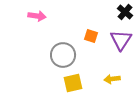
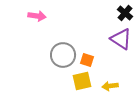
black cross: moved 1 px down
orange square: moved 4 px left, 24 px down
purple triangle: moved 1 px up; rotated 30 degrees counterclockwise
yellow arrow: moved 2 px left, 7 px down
yellow square: moved 9 px right, 2 px up
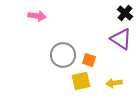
orange square: moved 2 px right
yellow square: moved 1 px left
yellow arrow: moved 4 px right, 3 px up
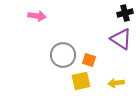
black cross: rotated 35 degrees clockwise
yellow arrow: moved 2 px right
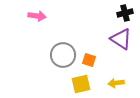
yellow square: moved 3 px down
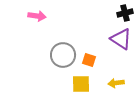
yellow square: rotated 12 degrees clockwise
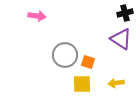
gray circle: moved 2 px right
orange square: moved 1 px left, 2 px down
yellow square: moved 1 px right
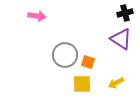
yellow arrow: rotated 21 degrees counterclockwise
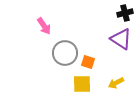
pink arrow: moved 7 px right, 10 px down; rotated 48 degrees clockwise
gray circle: moved 2 px up
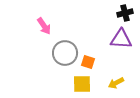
purple triangle: rotated 30 degrees counterclockwise
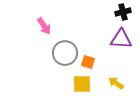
black cross: moved 2 px left, 1 px up
yellow arrow: rotated 63 degrees clockwise
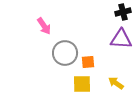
orange square: rotated 24 degrees counterclockwise
